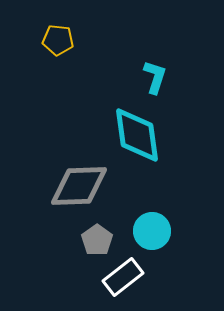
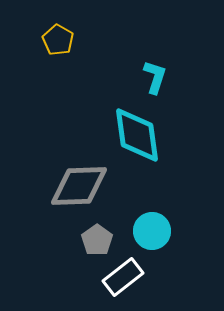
yellow pentagon: rotated 24 degrees clockwise
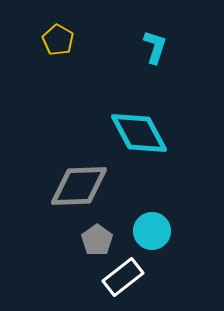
cyan L-shape: moved 30 px up
cyan diamond: moved 2 px right, 2 px up; rotated 20 degrees counterclockwise
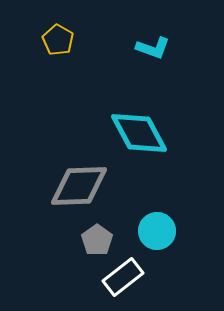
cyan L-shape: moved 2 px left, 1 px down; rotated 92 degrees clockwise
cyan circle: moved 5 px right
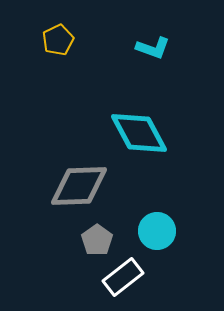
yellow pentagon: rotated 16 degrees clockwise
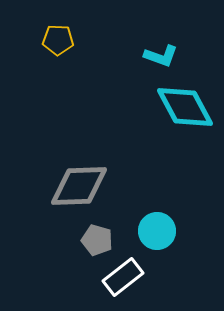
yellow pentagon: rotated 28 degrees clockwise
cyan L-shape: moved 8 px right, 8 px down
cyan diamond: moved 46 px right, 26 px up
gray pentagon: rotated 20 degrees counterclockwise
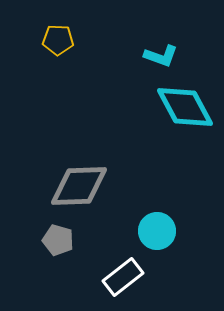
gray pentagon: moved 39 px left
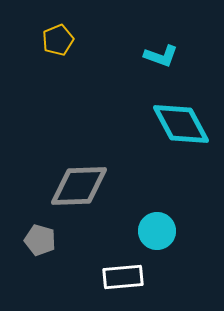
yellow pentagon: rotated 24 degrees counterclockwise
cyan diamond: moved 4 px left, 17 px down
gray pentagon: moved 18 px left
white rectangle: rotated 33 degrees clockwise
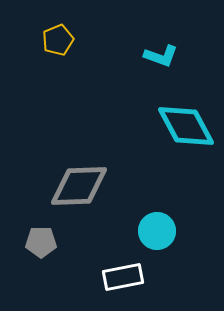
cyan diamond: moved 5 px right, 2 px down
gray pentagon: moved 1 px right, 2 px down; rotated 16 degrees counterclockwise
white rectangle: rotated 6 degrees counterclockwise
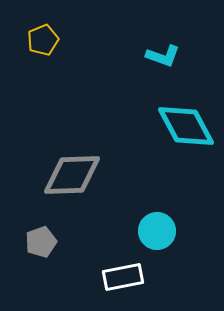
yellow pentagon: moved 15 px left
cyan L-shape: moved 2 px right
gray diamond: moved 7 px left, 11 px up
gray pentagon: rotated 20 degrees counterclockwise
